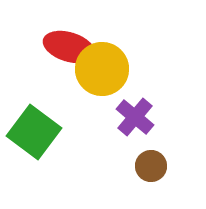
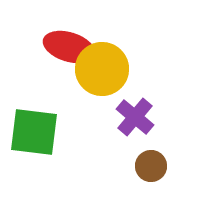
green square: rotated 30 degrees counterclockwise
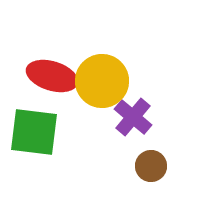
red ellipse: moved 17 px left, 29 px down
yellow circle: moved 12 px down
purple cross: moved 2 px left
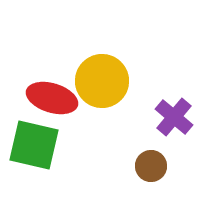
red ellipse: moved 22 px down
purple cross: moved 41 px right
green square: moved 13 px down; rotated 6 degrees clockwise
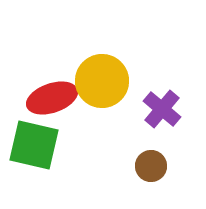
red ellipse: rotated 36 degrees counterclockwise
purple cross: moved 12 px left, 8 px up
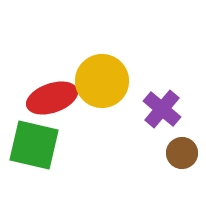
brown circle: moved 31 px right, 13 px up
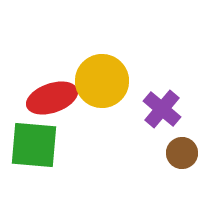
green square: rotated 8 degrees counterclockwise
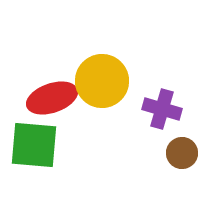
purple cross: rotated 24 degrees counterclockwise
